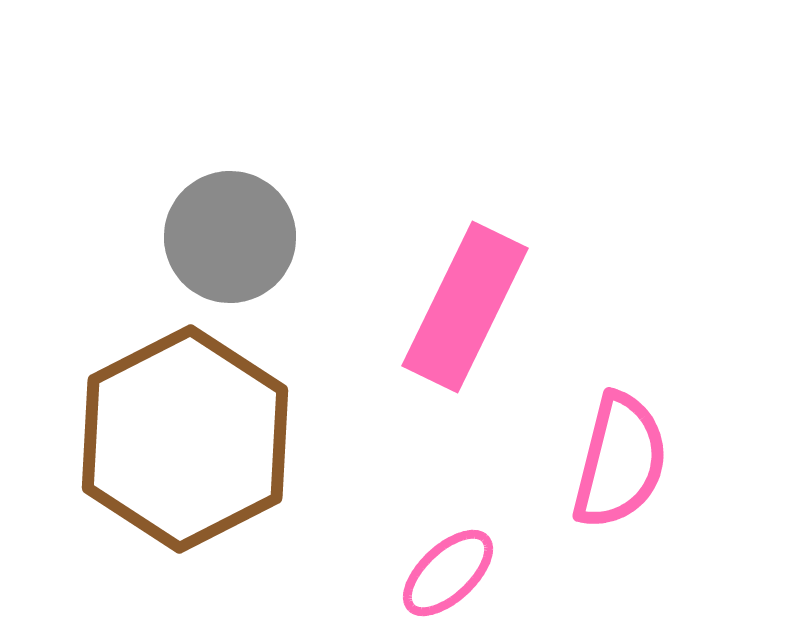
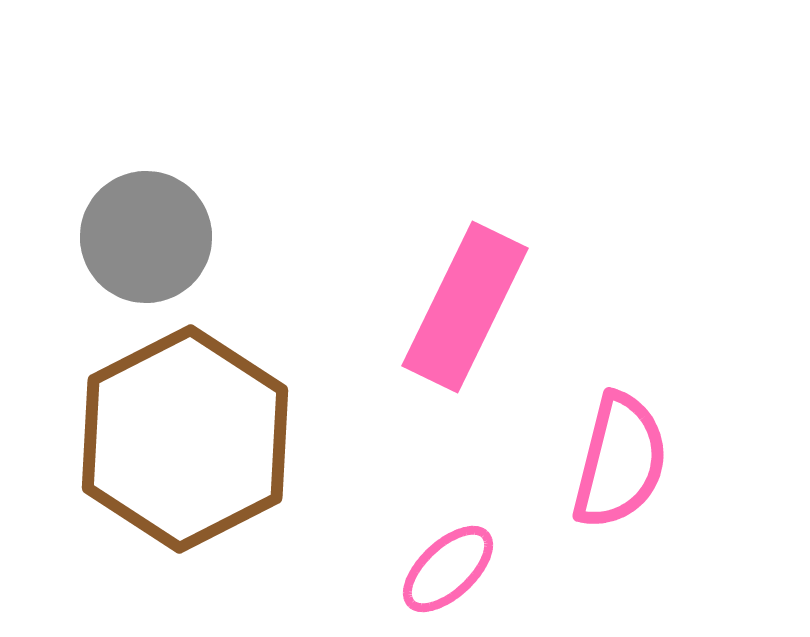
gray circle: moved 84 px left
pink ellipse: moved 4 px up
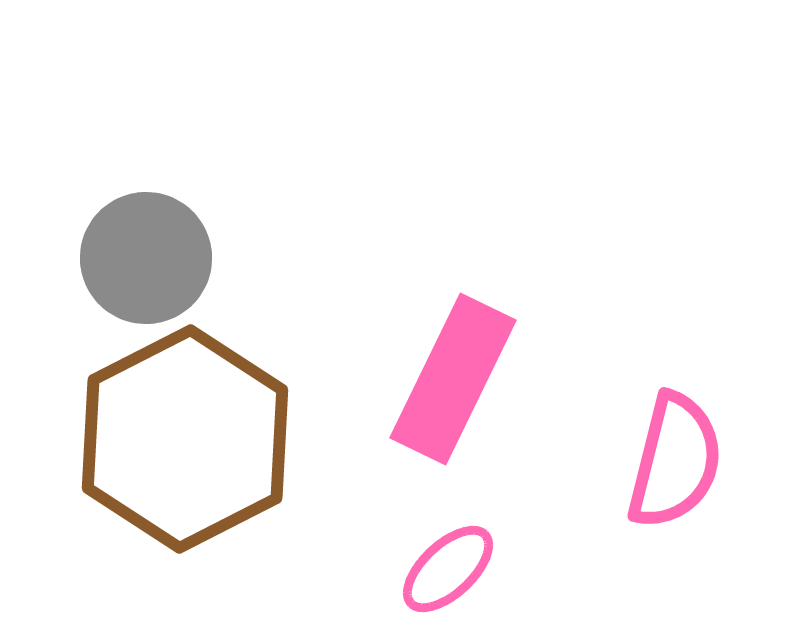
gray circle: moved 21 px down
pink rectangle: moved 12 px left, 72 px down
pink semicircle: moved 55 px right
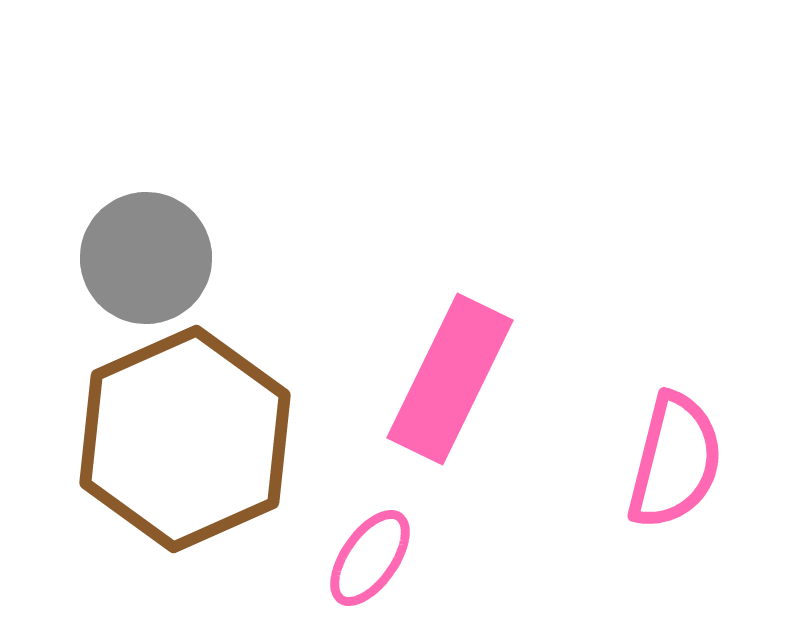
pink rectangle: moved 3 px left
brown hexagon: rotated 3 degrees clockwise
pink ellipse: moved 78 px left, 11 px up; rotated 12 degrees counterclockwise
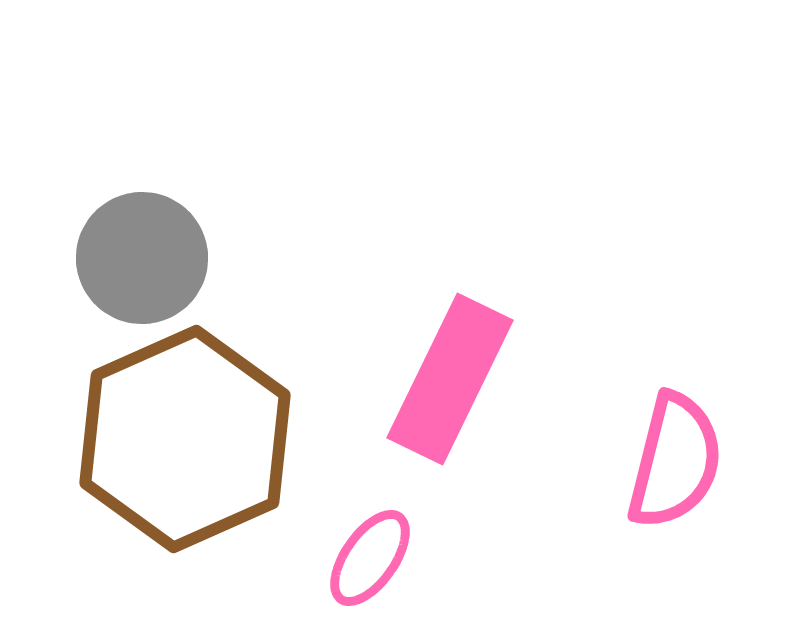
gray circle: moved 4 px left
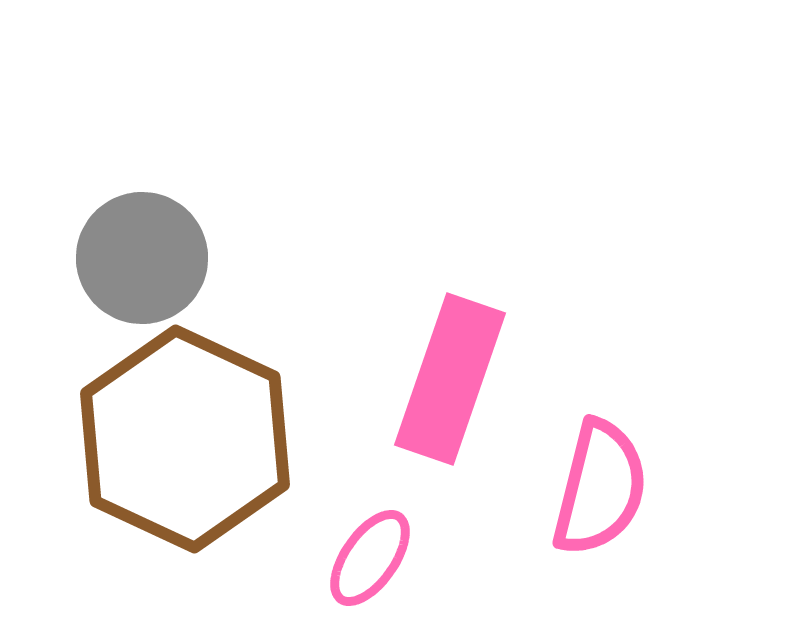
pink rectangle: rotated 7 degrees counterclockwise
brown hexagon: rotated 11 degrees counterclockwise
pink semicircle: moved 75 px left, 27 px down
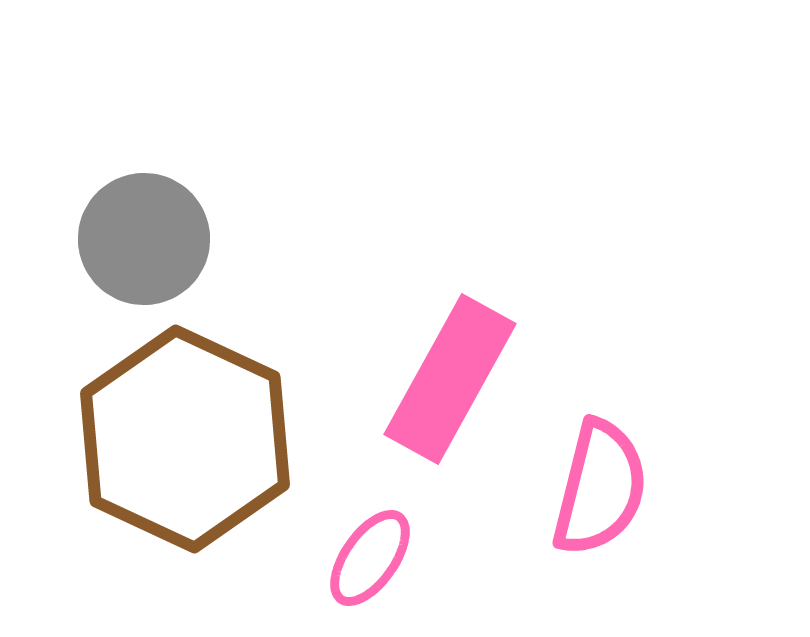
gray circle: moved 2 px right, 19 px up
pink rectangle: rotated 10 degrees clockwise
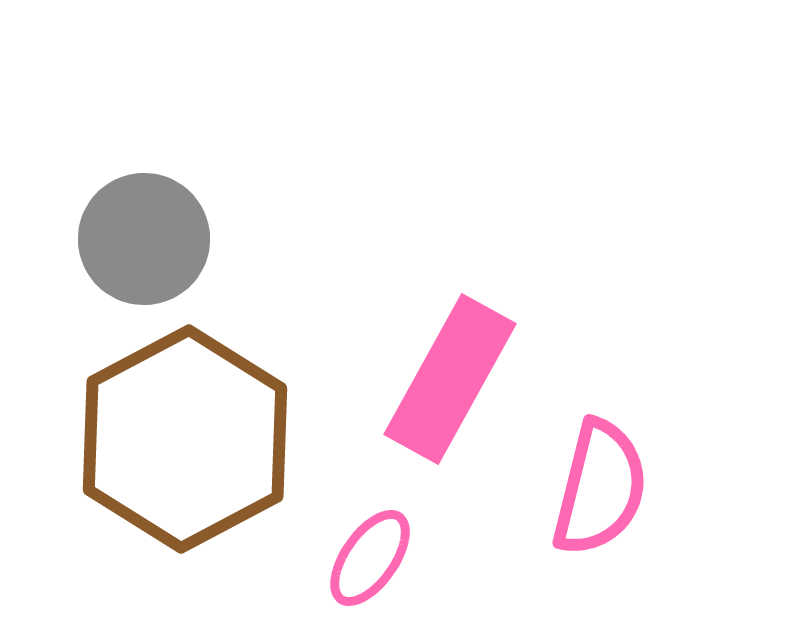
brown hexagon: rotated 7 degrees clockwise
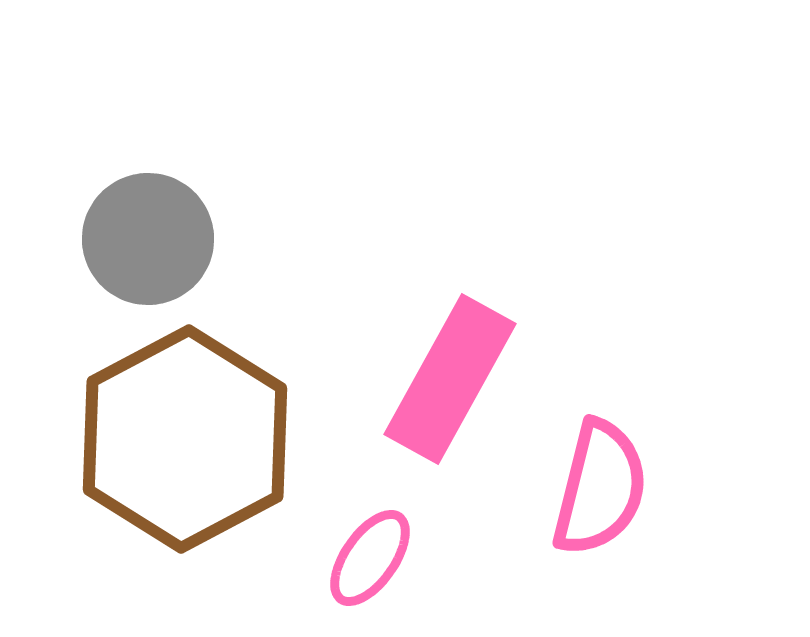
gray circle: moved 4 px right
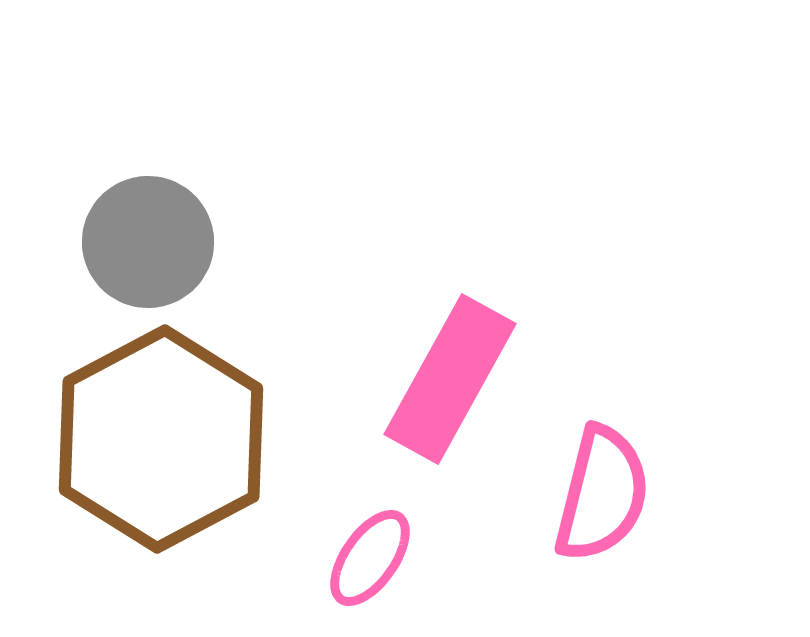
gray circle: moved 3 px down
brown hexagon: moved 24 px left
pink semicircle: moved 2 px right, 6 px down
